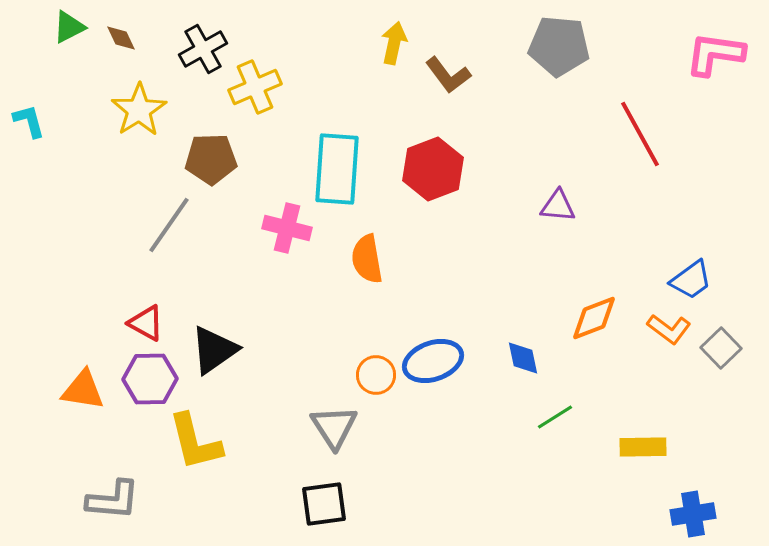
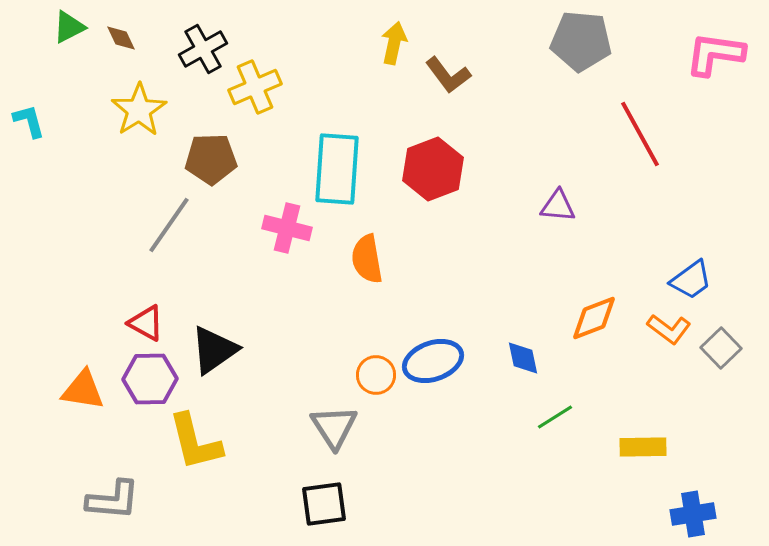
gray pentagon: moved 22 px right, 5 px up
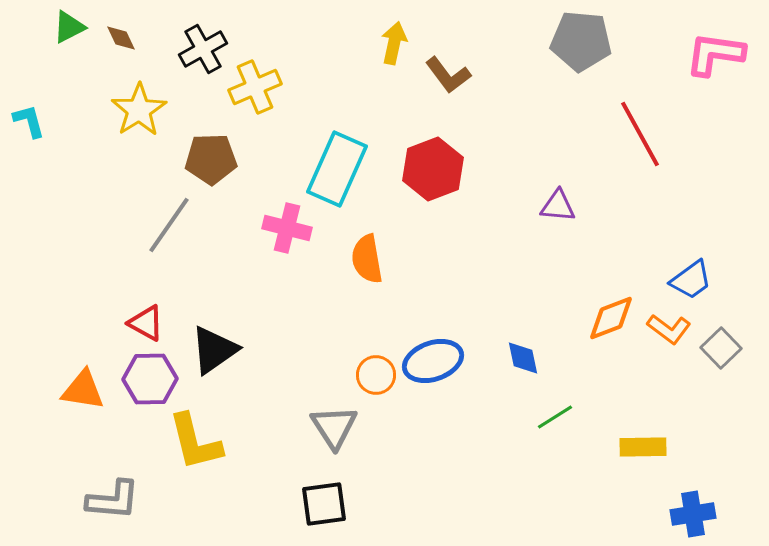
cyan rectangle: rotated 20 degrees clockwise
orange diamond: moved 17 px right
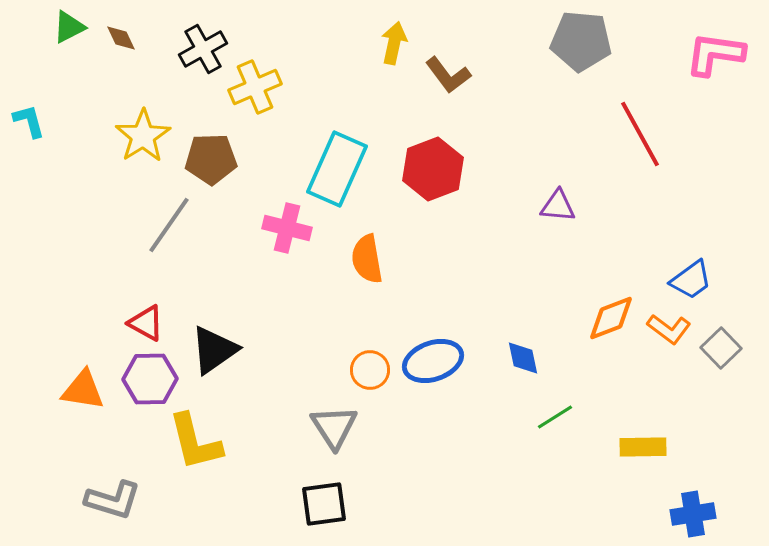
yellow star: moved 4 px right, 26 px down
orange circle: moved 6 px left, 5 px up
gray L-shape: rotated 12 degrees clockwise
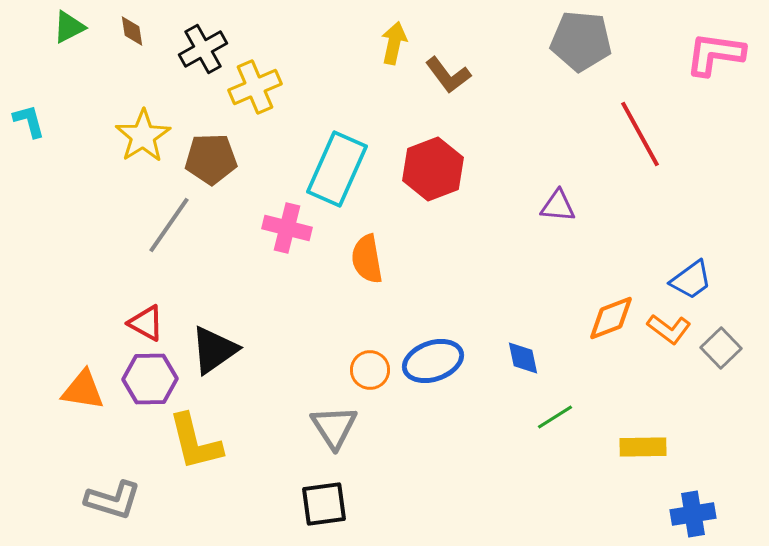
brown diamond: moved 11 px right, 7 px up; rotated 16 degrees clockwise
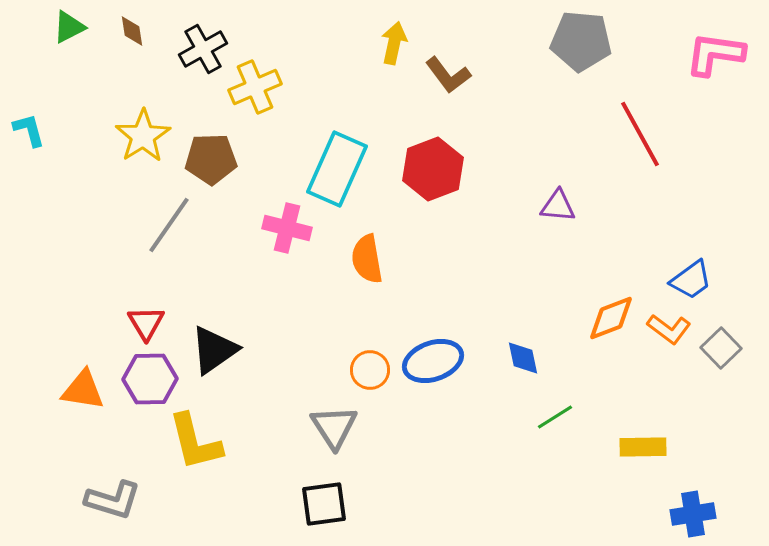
cyan L-shape: moved 9 px down
red triangle: rotated 30 degrees clockwise
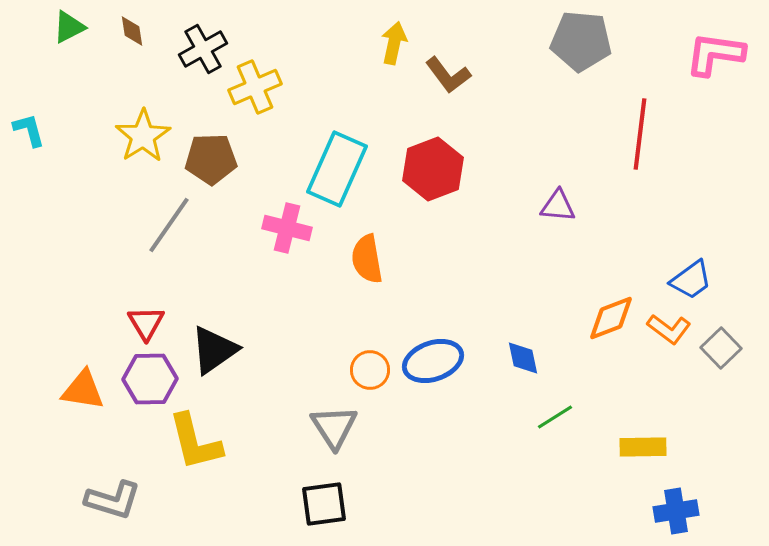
red line: rotated 36 degrees clockwise
blue cross: moved 17 px left, 3 px up
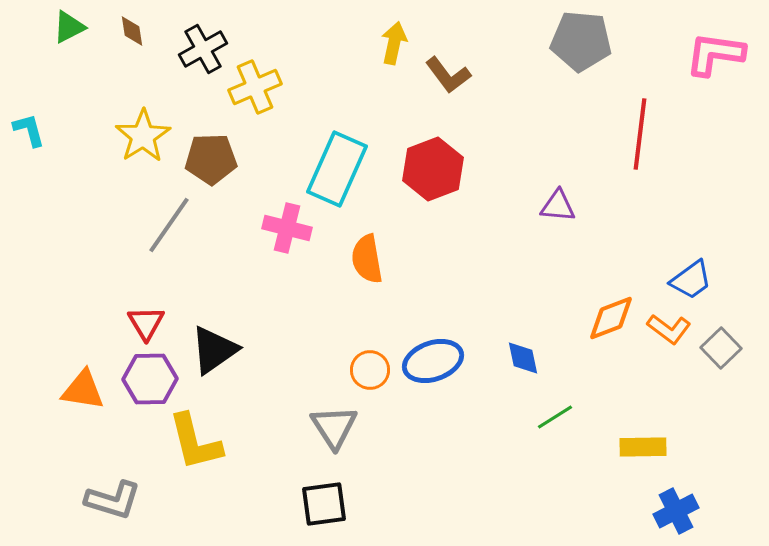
blue cross: rotated 18 degrees counterclockwise
